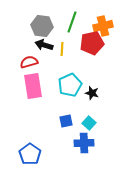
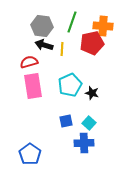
orange cross: rotated 18 degrees clockwise
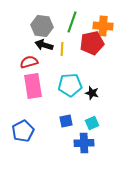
cyan pentagon: rotated 20 degrees clockwise
cyan square: moved 3 px right; rotated 24 degrees clockwise
blue pentagon: moved 7 px left, 23 px up; rotated 10 degrees clockwise
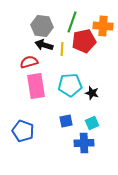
red pentagon: moved 8 px left, 2 px up
pink rectangle: moved 3 px right
blue pentagon: rotated 25 degrees counterclockwise
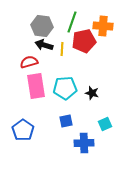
cyan pentagon: moved 5 px left, 3 px down
cyan square: moved 13 px right, 1 px down
blue pentagon: moved 1 px up; rotated 15 degrees clockwise
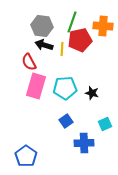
red pentagon: moved 4 px left, 1 px up
red semicircle: rotated 102 degrees counterclockwise
pink rectangle: rotated 25 degrees clockwise
blue square: rotated 24 degrees counterclockwise
blue pentagon: moved 3 px right, 26 px down
